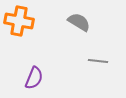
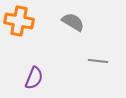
gray semicircle: moved 6 px left
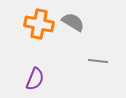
orange cross: moved 20 px right, 3 px down
purple semicircle: moved 1 px right, 1 px down
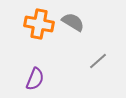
gray line: rotated 48 degrees counterclockwise
